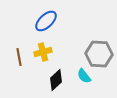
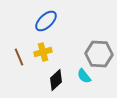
brown line: rotated 12 degrees counterclockwise
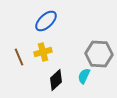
cyan semicircle: rotated 63 degrees clockwise
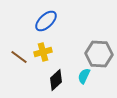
brown line: rotated 30 degrees counterclockwise
